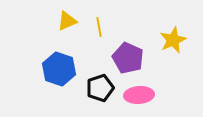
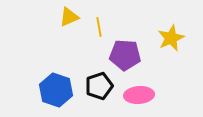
yellow triangle: moved 2 px right, 4 px up
yellow star: moved 2 px left, 2 px up
purple pentagon: moved 3 px left, 3 px up; rotated 20 degrees counterclockwise
blue hexagon: moved 3 px left, 21 px down
black pentagon: moved 1 px left, 2 px up
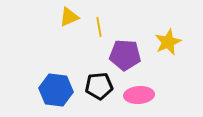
yellow star: moved 3 px left, 4 px down
black pentagon: rotated 12 degrees clockwise
blue hexagon: rotated 12 degrees counterclockwise
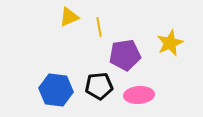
yellow star: moved 2 px right, 1 px down
purple pentagon: rotated 12 degrees counterclockwise
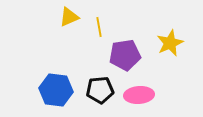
black pentagon: moved 1 px right, 4 px down
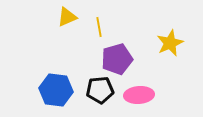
yellow triangle: moved 2 px left
purple pentagon: moved 8 px left, 4 px down; rotated 8 degrees counterclockwise
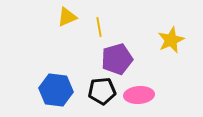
yellow star: moved 1 px right, 3 px up
black pentagon: moved 2 px right, 1 px down
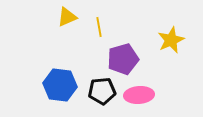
purple pentagon: moved 6 px right
blue hexagon: moved 4 px right, 5 px up
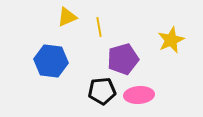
blue hexagon: moved 9 px left, 24 px up
